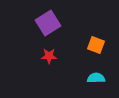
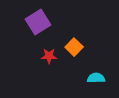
purple square: moved 10 px left, 1 px up
orange square: moved 22 px left, 2 px down; rotated 24 degrees clockwise
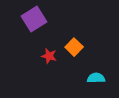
purple square: moved 4 px left, 3 px up
red star: rotated 14 degrees clockwise
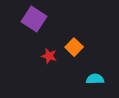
purple square: rotated 25 degrees counterclockwise
cyan semicircle: moved 1 px left, 1 px down
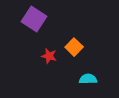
cyan semicircle: moved 7 px left
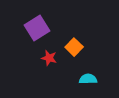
purple square: moved 3 px right, 9 px down; rotated 25 degrees clockwise
red star: moved 2 px down
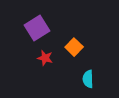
red star: moved 4 px left
cyan semicircle: rotated 90 degrees counterclockwise
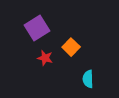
orange square: moved 3 px left
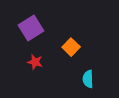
purple square: moved 6 px left
red star: moved 10 px left, 4 px down
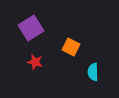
orange square: rotated 18 degrees counterclockwise
cyan semicircle: moved 5 px right, 7 px up
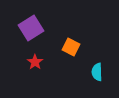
red star: rotated 21 degrees clockwise
cyan semicircle: moved 4 px right
